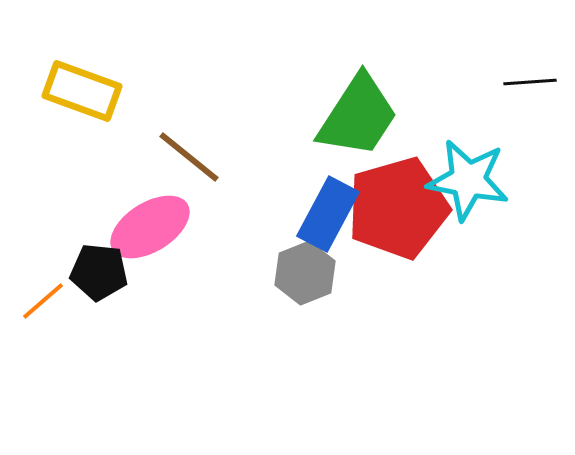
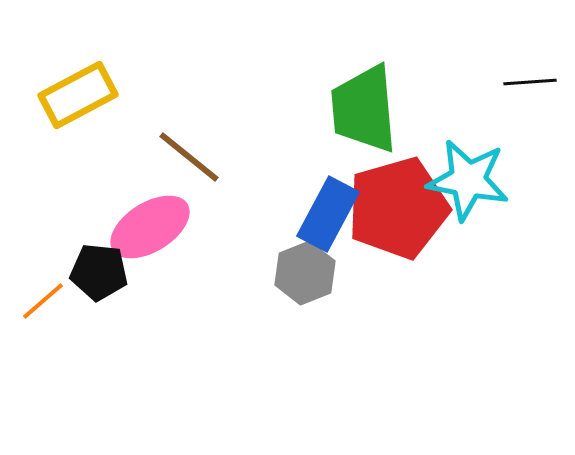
yellow rectangle: moved 4 px left, 4 px down; rotated 48 degrees counterclockwise
green trapezoid: moved 6 px right, 7 px up; rotated 142 degrees clockwise
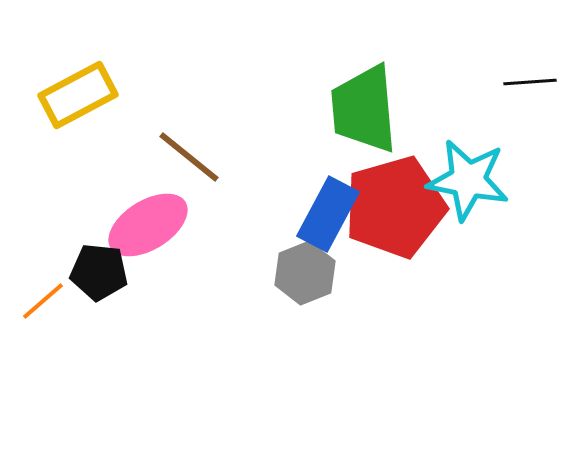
red pentagon: moved 3 px left, 1 px up
pink ellipse: moved 2 px left, 2 px up
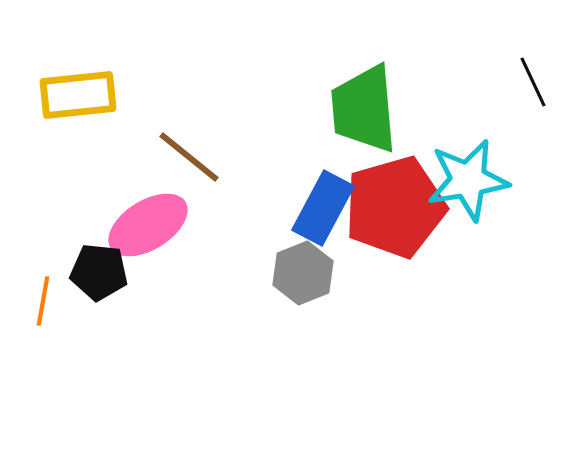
black line: moved 3 px right; rotated 69 degrees clockwise
yellow rectangle: rotated 22 degrees clockwise
cyan star: rotated 20 degrees counterclockwise
blue rectangle: moved 5 px left, 6 px up
gray hexagon: moved 2 px left
orange line: rotated 39 degrees counterclockwise
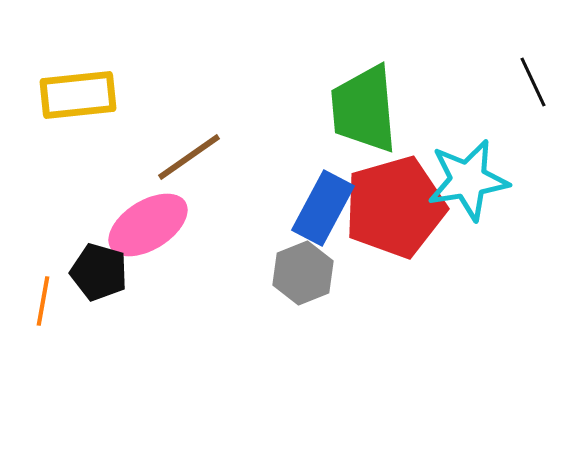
brown line: rotated 74 degrees counterclockwise
black pentagon: rotated 10 degrees clockwise
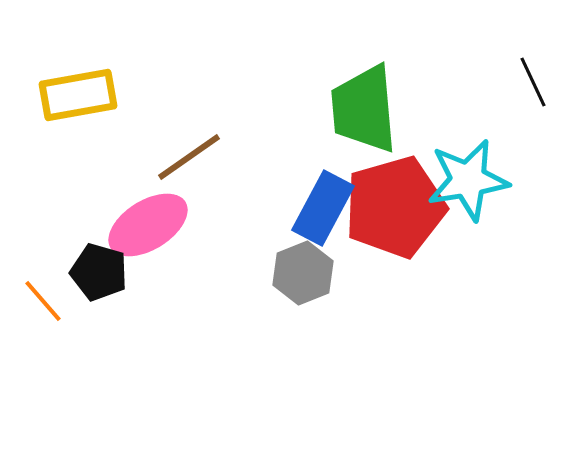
yellow rectangle: rotated 4 degrees counterclockwise
orange line: rotated 51 degrees counterclockwise
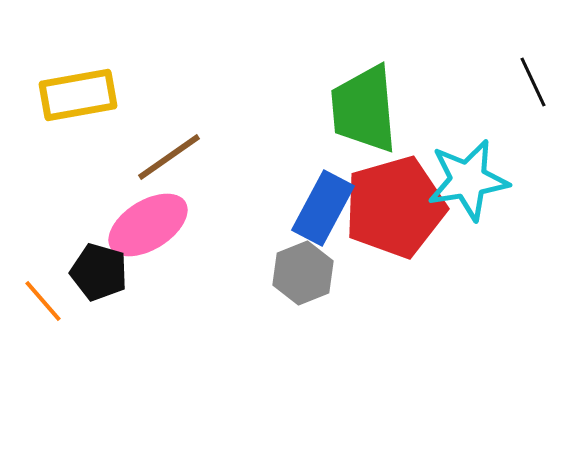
brown line: moved 20 px left
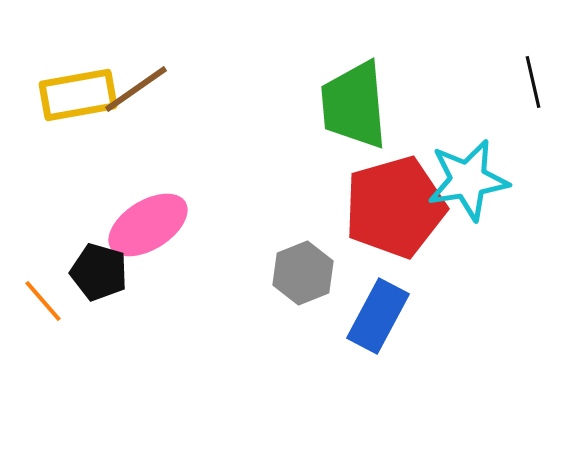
black line: rotated 12 degrees clockwise
green trapezoid: moved 10 px left, 4 px up
brown line: moved 33 px left, 68 px up
blue rectangle: moved 55 px right, 108 px down
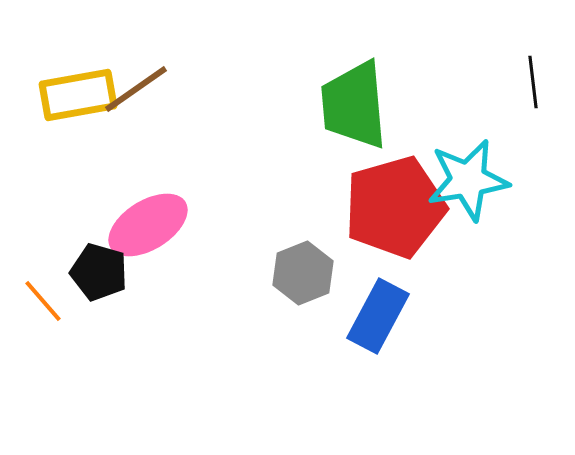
black line: rotated 6 degrees clockwise
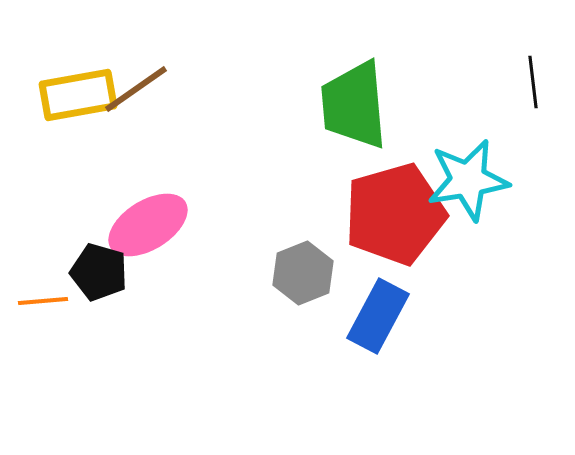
red pentagon: moved 7 px down
orange line: rotated 54 degrees counterclockwise
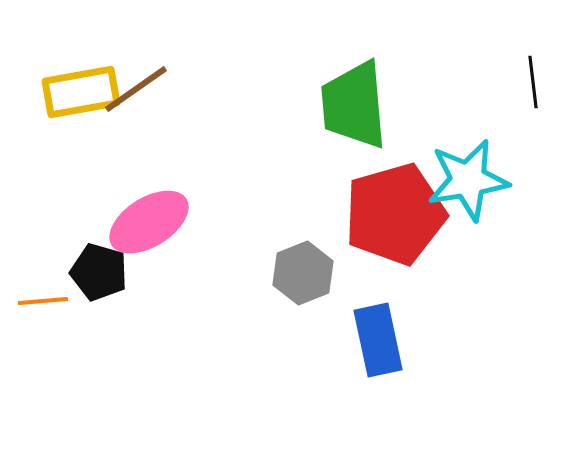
yellow rectangle: moved 3 px right, 3 px up
pink ellipse: moved 1 px right, 3 px up
blue rectangle: moved 24 px down; rotated 40 degrees counterclockwise
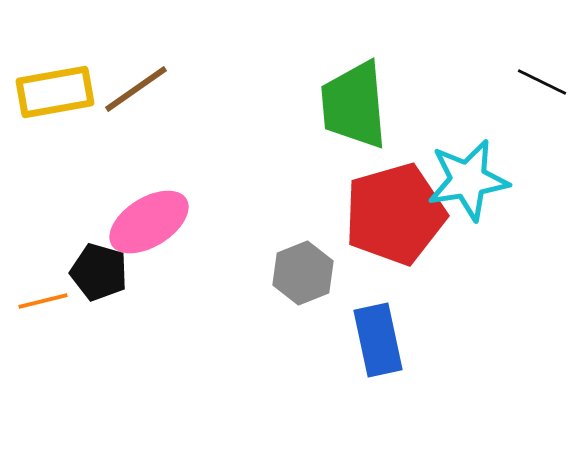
black line: moved 9 px right; rotated 57 degrees counterclockwise
yellow rectangle: moved 26 px left
orange line: rotated 9 degrees counterclockwise
